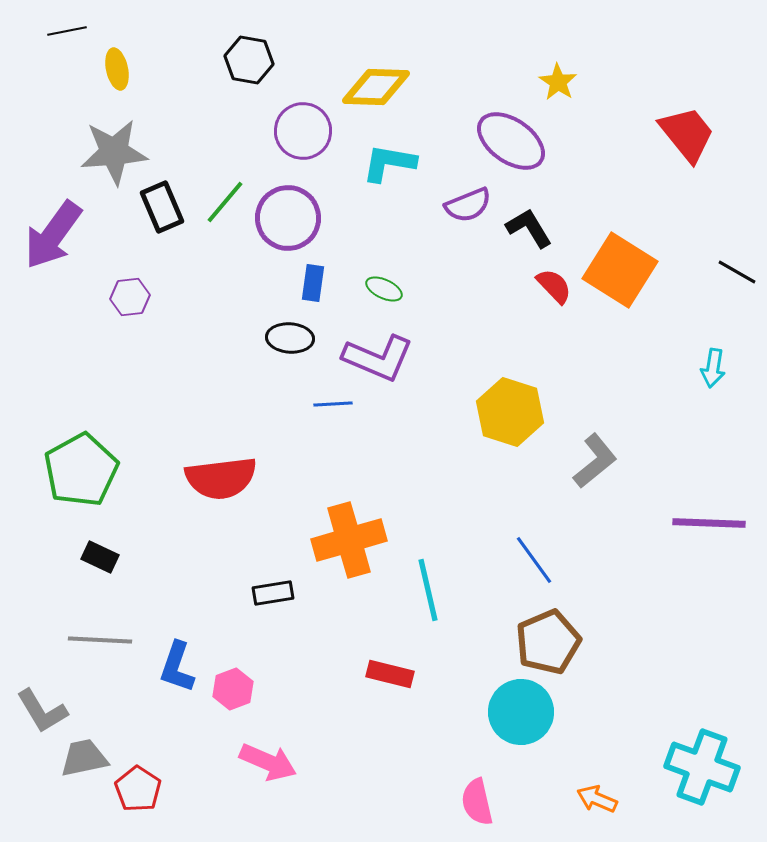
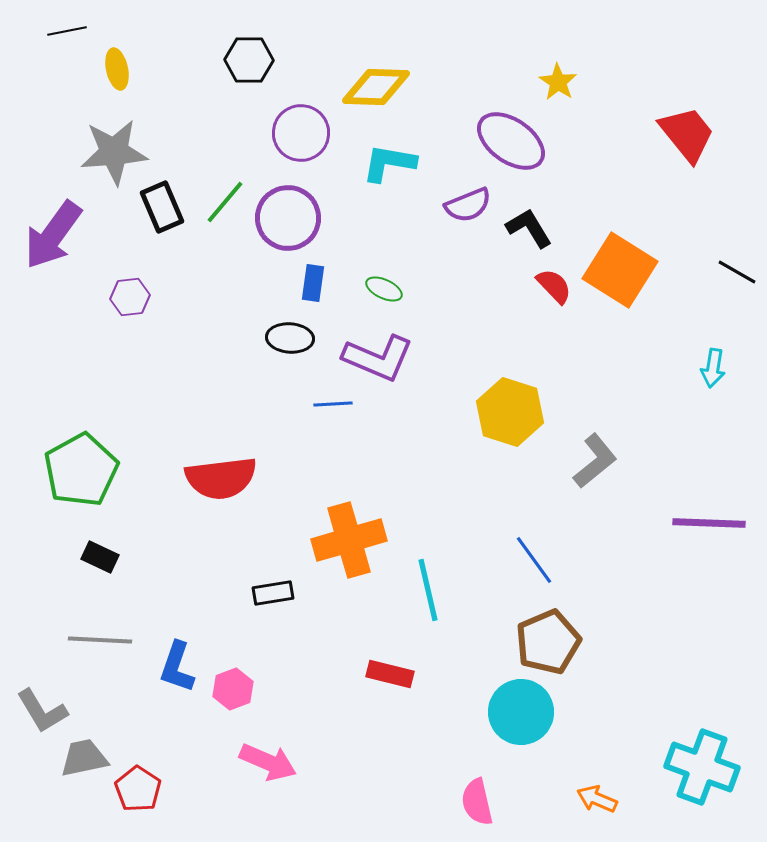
black hexagon at (249, 60): rotated 9 degrees counterclockwise
purple circle at (303, 131): moved 2 px left, 2 px down
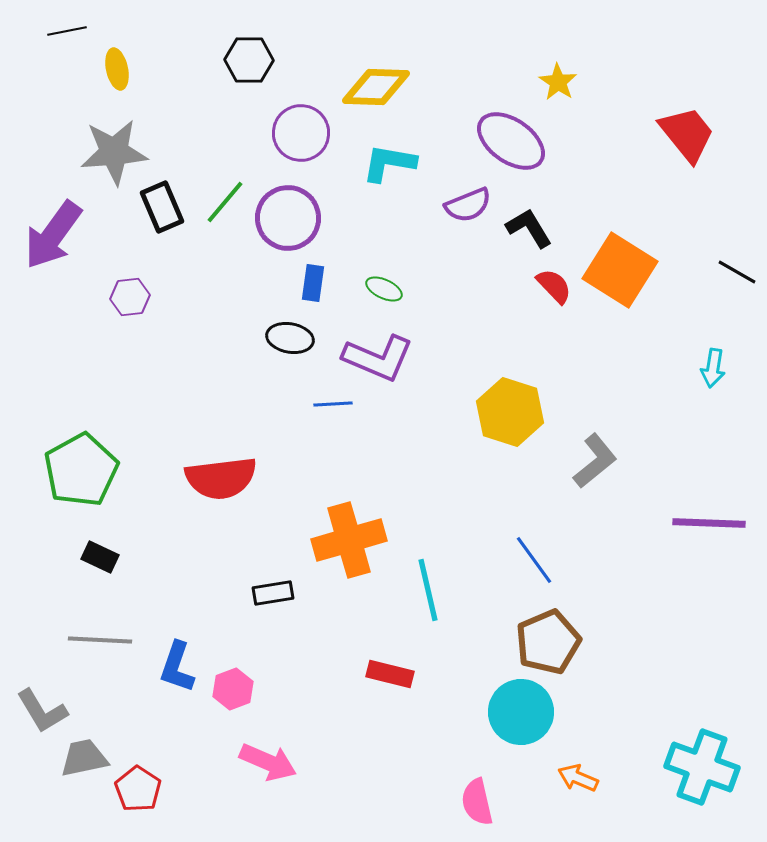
black ellipse at (290, 338): rotated 6 degrees clockwise
orange arrow at (597, 799): moved 19 px left, 21 px up
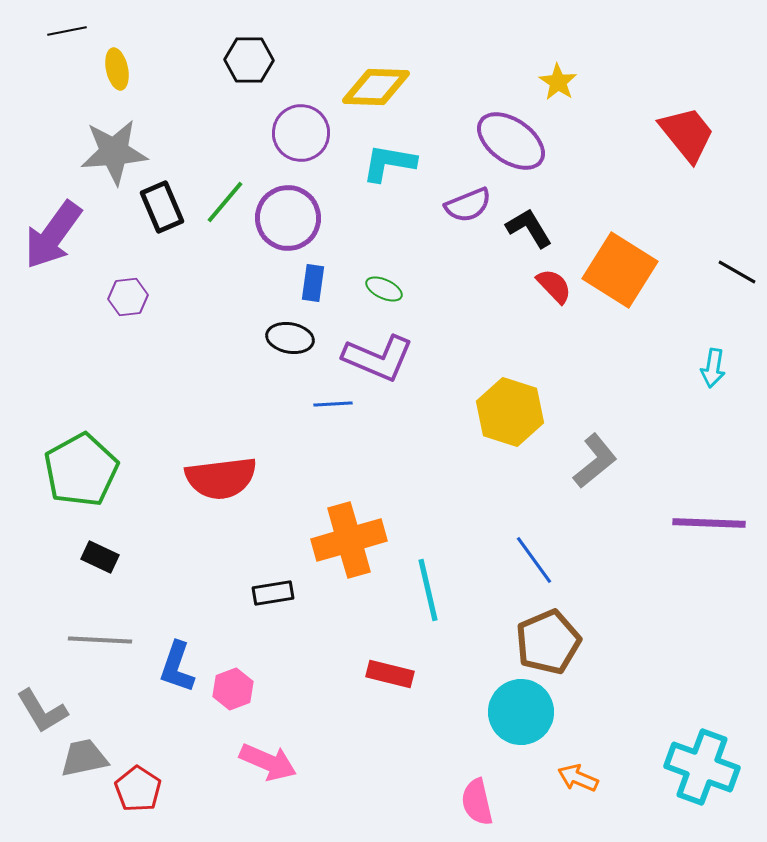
purple hexagon at (130, 297): moved 2 px left
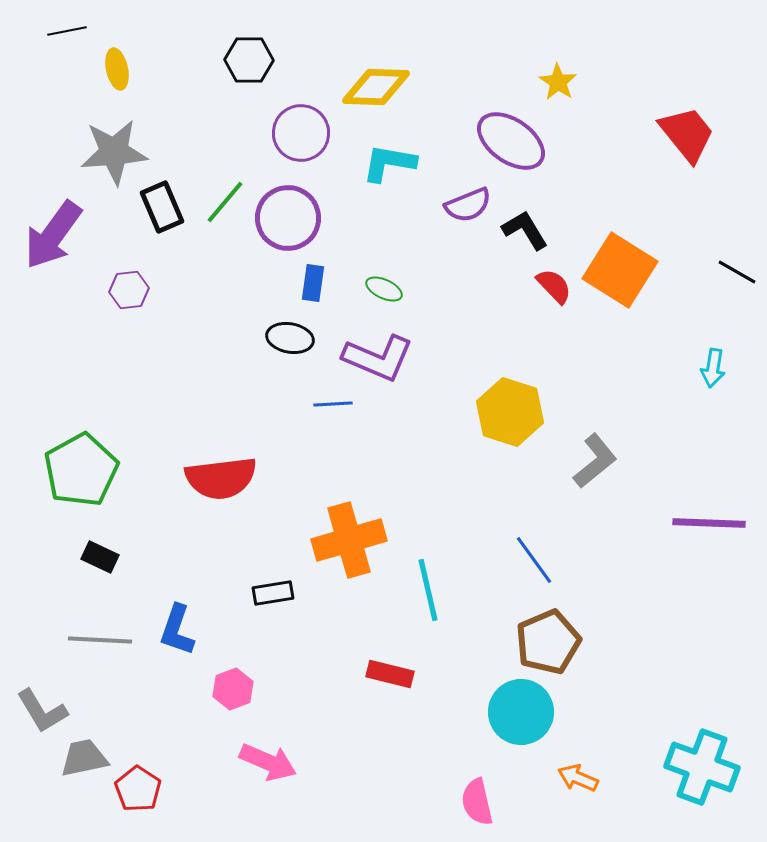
black L-shape at (529, 228): moved 4 px left, 2 px down
purple hexagon at (128, 297): moved 1 px right, 7 px up
blue L-shape at (177, 667): moved 37 px up
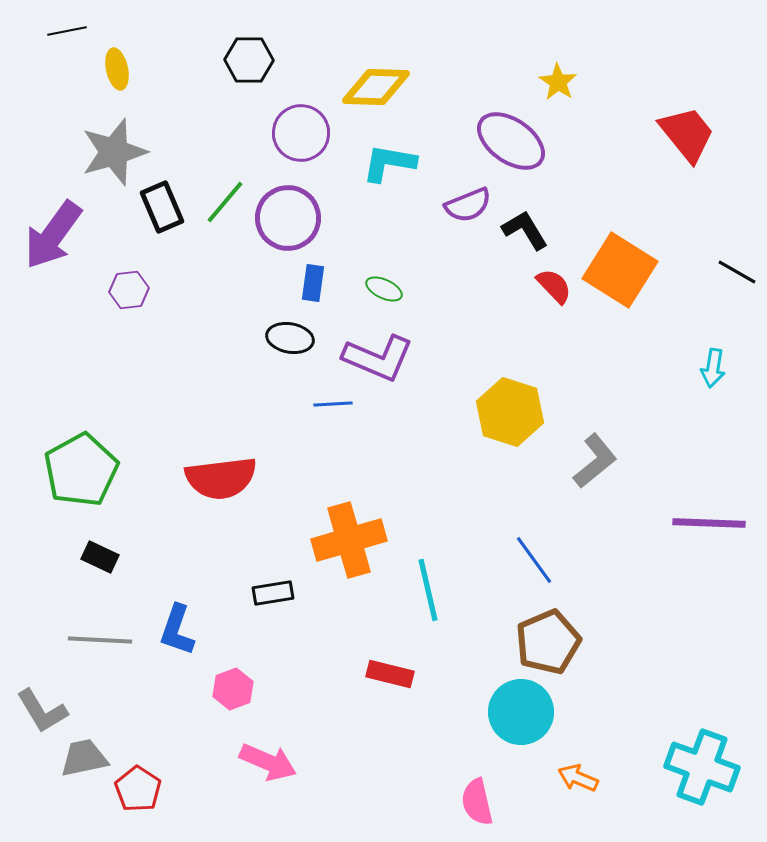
gray star at (114, 152): rotated 12 degrees counterclockwise
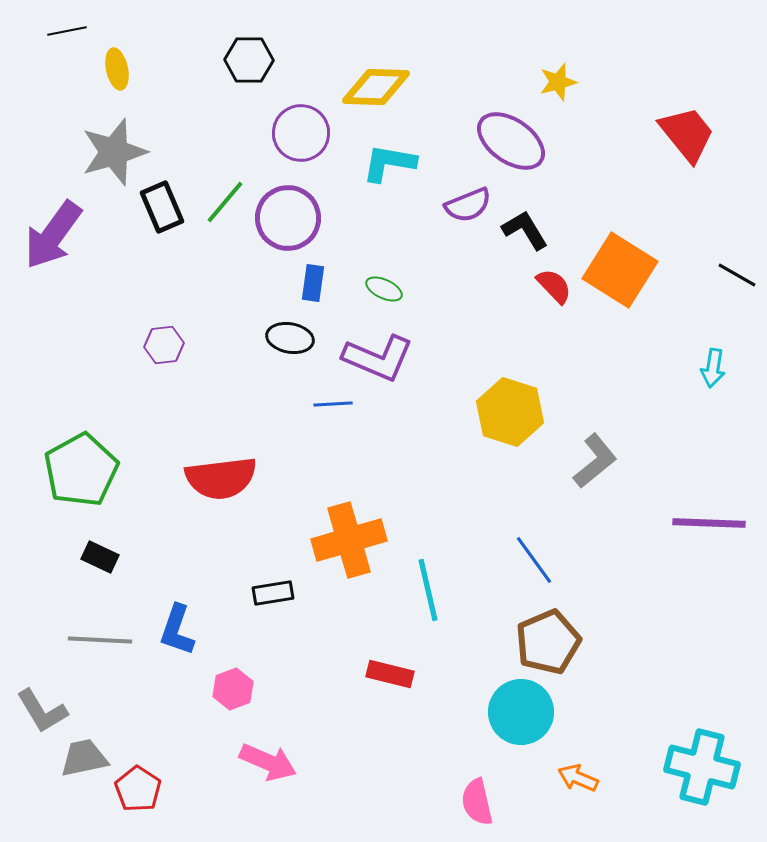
yellow star at (558, 82): rotated 24 degrees clockwise
black line at (737, 272): moved 3 px down
purple hexagon at (129, 290): moved 35 px right, 55 px down
cyan cross at (702, 767): rotated 6 degrees counterclockwise
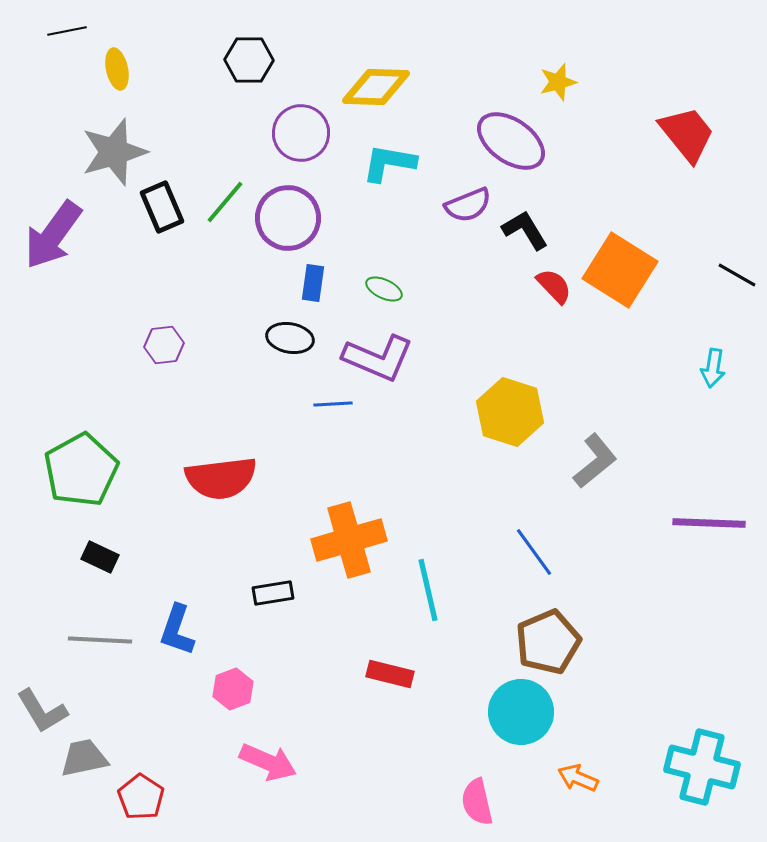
blue line at (534, 560): moved 8 px up
red pentagon at (138, 789): moved 3 px right, 8 px down
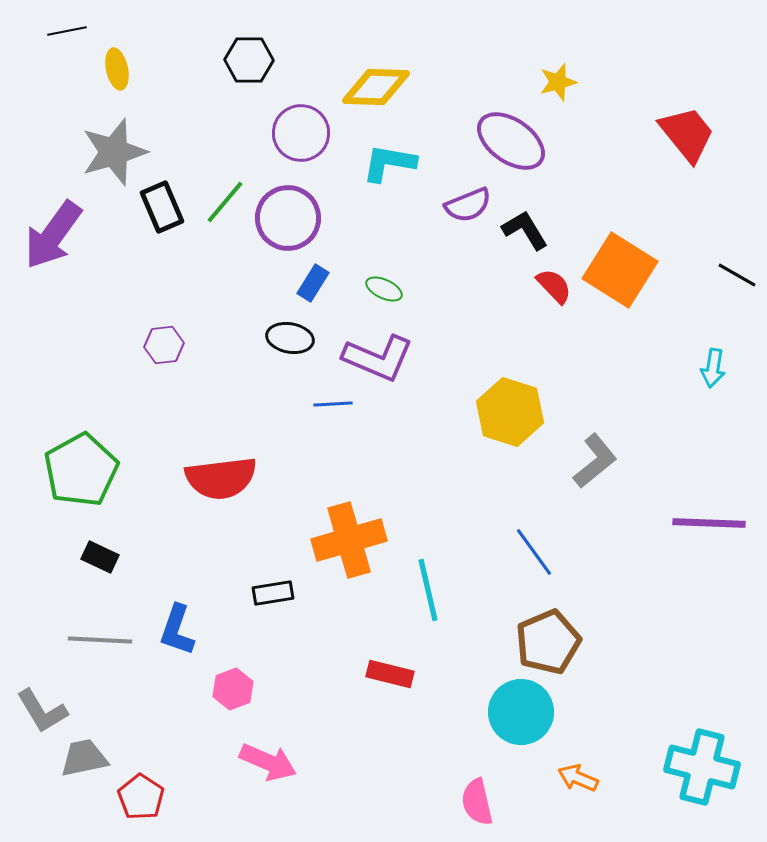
blue rectangle at (313, 283): rotated 24 degrees clockwise
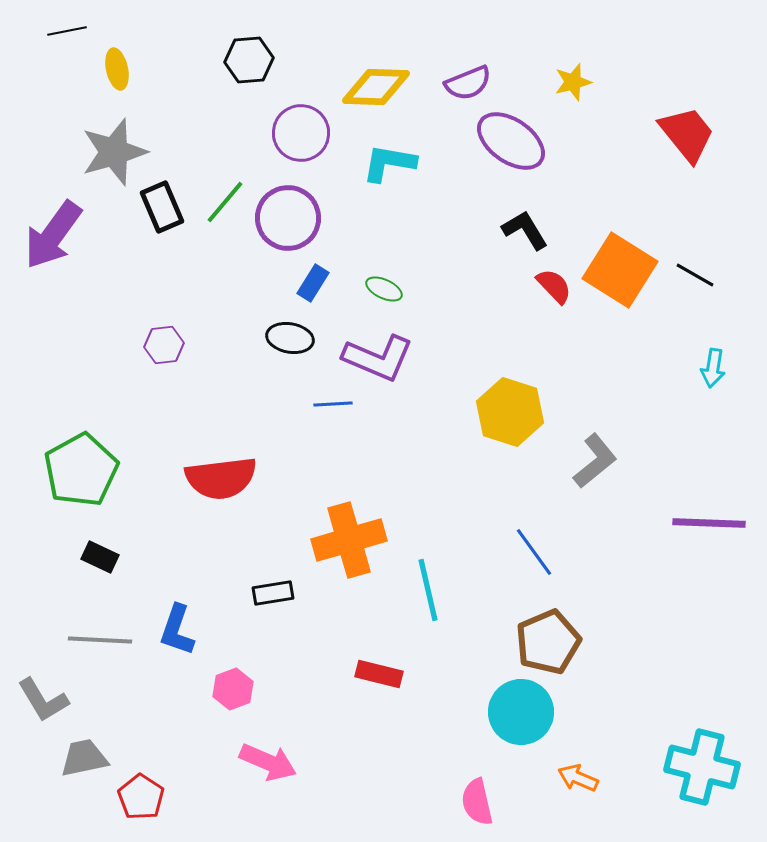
black hexagon at (249, 60): rotated 6 degrees counterclockwise
yellow star at (558, 82): moved 15 px right
purple semicircle at (468, 205): moved 122 px up
black line at (737, 275): moved 42 px left
red rectangle at (390, 674): moved 11 px left
gray L-shape at (42, 711): moved 1 px right, 11 px up
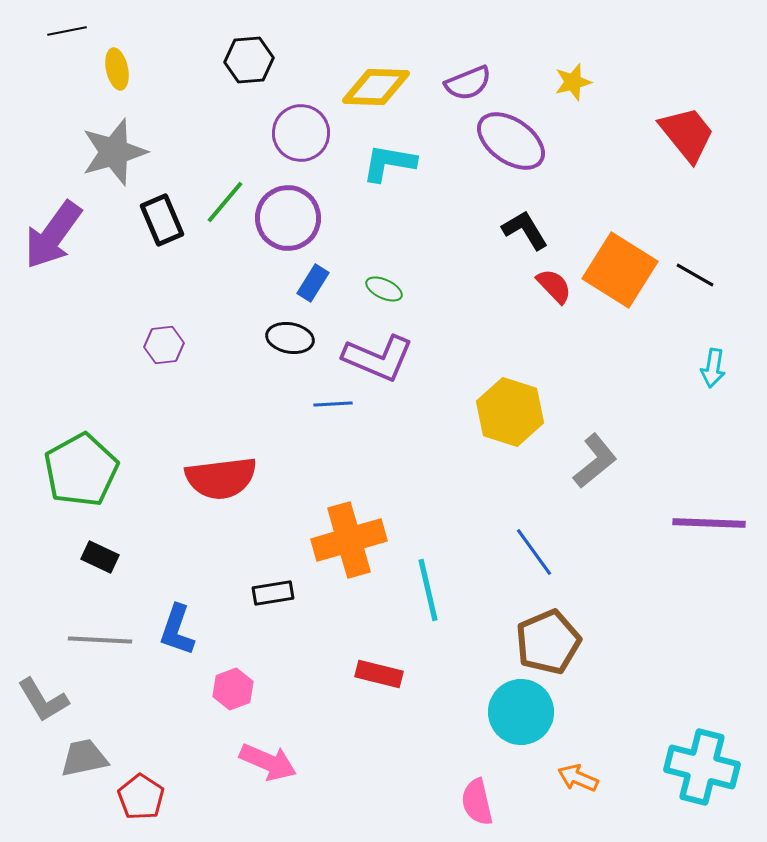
black rectangle at (162, 207): moved 13 px down
